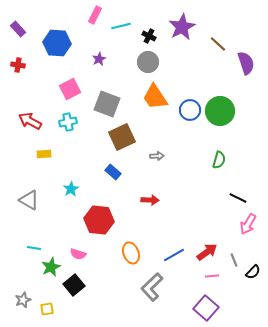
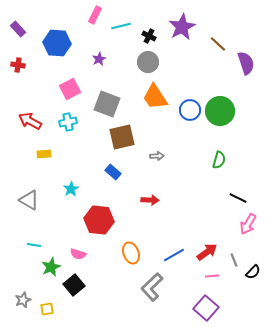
brown square at (122, 137): rotated 12 degrees clockwise
cyan line at (34, 248): moved 3 px up
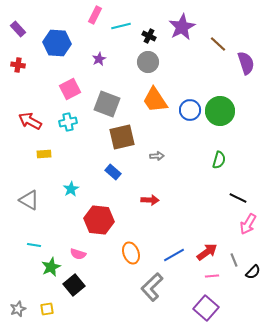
orange trapezoid at (155, 97): moved 3 px down
gray star at (23, 300): moved 5 px left, 9 px down
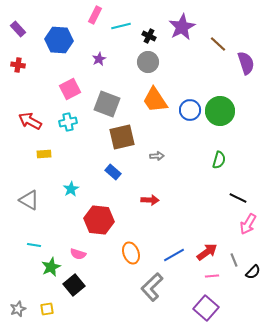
blue hexagon at (57, 43): moved 2 px right, 3 px up
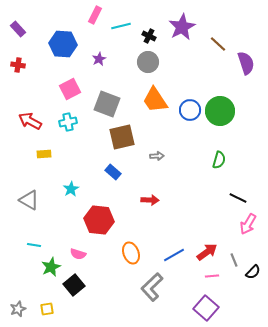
blue hexagon at (59, 40): moved 4 px right, 4 px down
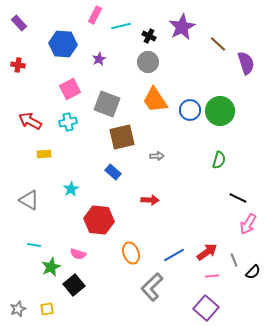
purple rectangle at (18, 29): moved 1 px right, 6 px up
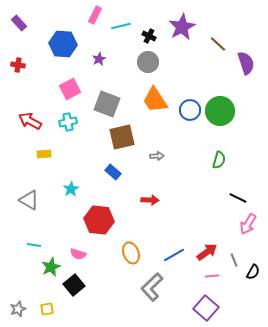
black semicircle at (253, 272): rotated 14 degrees counterclockwise
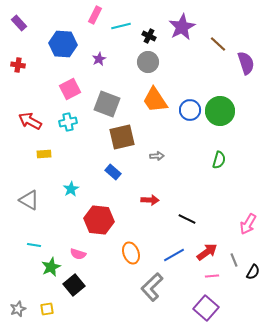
black line at (238, 198): moved 51 px left, 21 px down
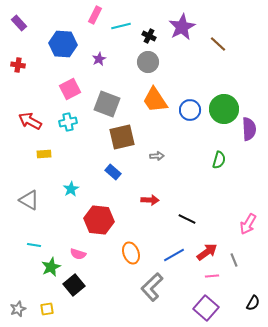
purple semicircle at (246, 63): moved 3 px right, 66 px down; rotated 15 degrees clockwise
green circle at (220, 111): moved 4 px right, 2 px up
black semicircle at (253, 272): moved 31 px down
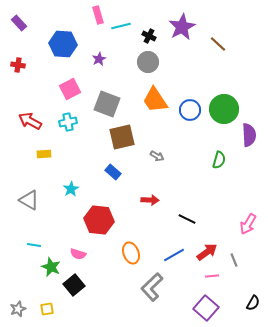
pink rectangle at (95, 15): moved 3 px right; rotated 42 degrees counterclockwise
purple semicircle at (249, 129): moved 6 px down
gray arrow at (157, 156): rotated 32 degrees clockwise
green star at (51, 267): rotated 24 degrees counterclockwise
